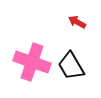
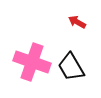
black trapezoid: moved 1 px down
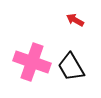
red arrow: moved 2 px left, 2 px up
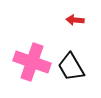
red arrow: rotated 24 degrees counterclockwise
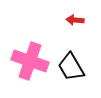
pink cross: moved 2 px left, 1 px up
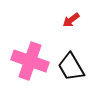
red arrow: moved 4 px left; rotated 42 degrees counterclockwise
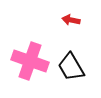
red arrow: rotated 48 degrees clockwise
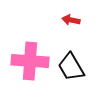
pink cross: rotated 15 degrees counterclockwise
